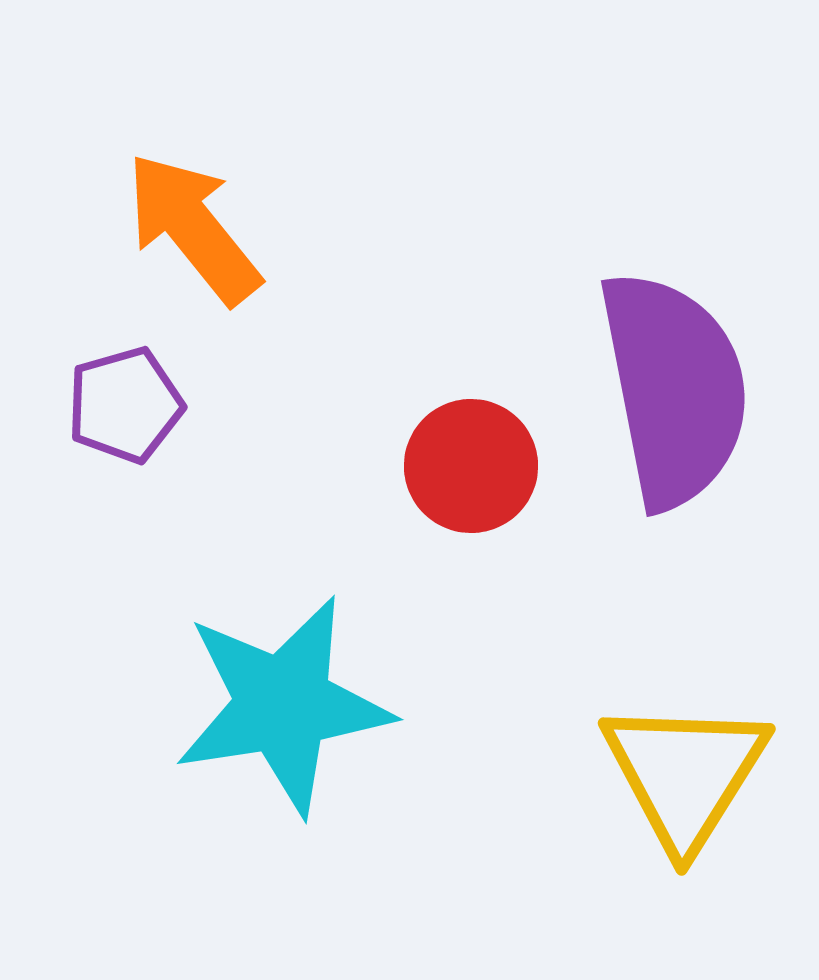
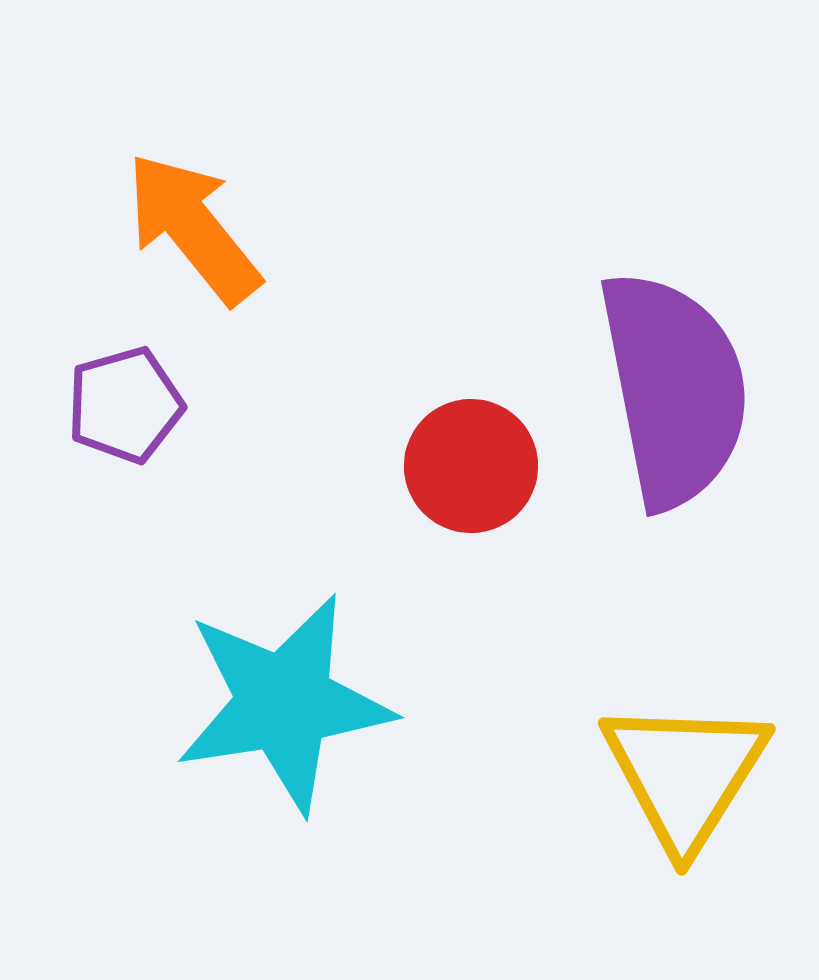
cyan star: moved 1 px right, 2 px up
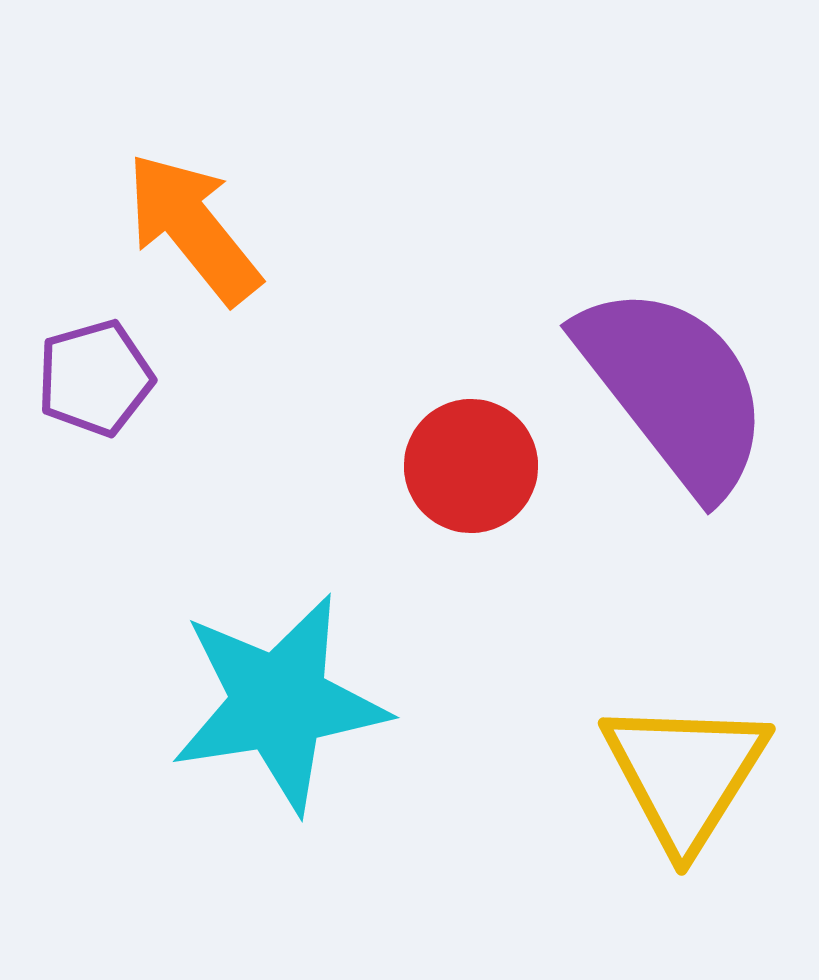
purple semicircle: rotated 27 degrees counterclockwise
purple pentagon: moved 30 px left, 27 px up
cyan star: moved 5 px left
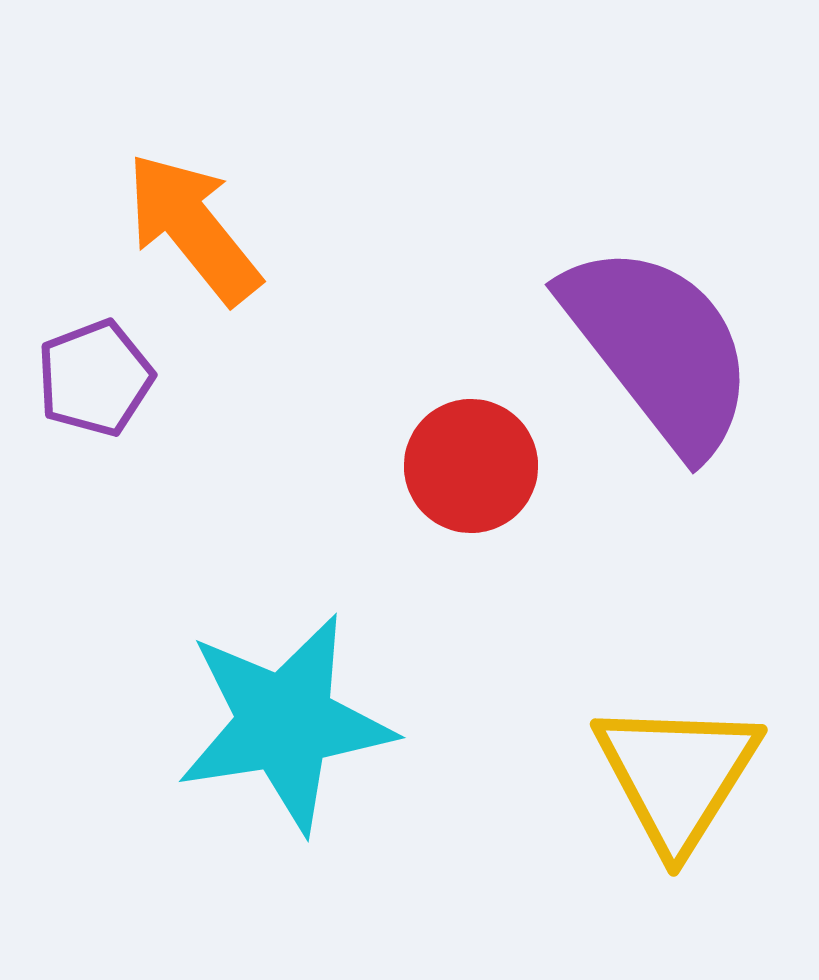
purple pentagon: rotated 5 degrees counterclockwise
purple semicircle: moved 15 px left, 41 px up
cyan star: moved 6 px right, 20 px down
yellow triangle: moved 8 px left, 1 px down
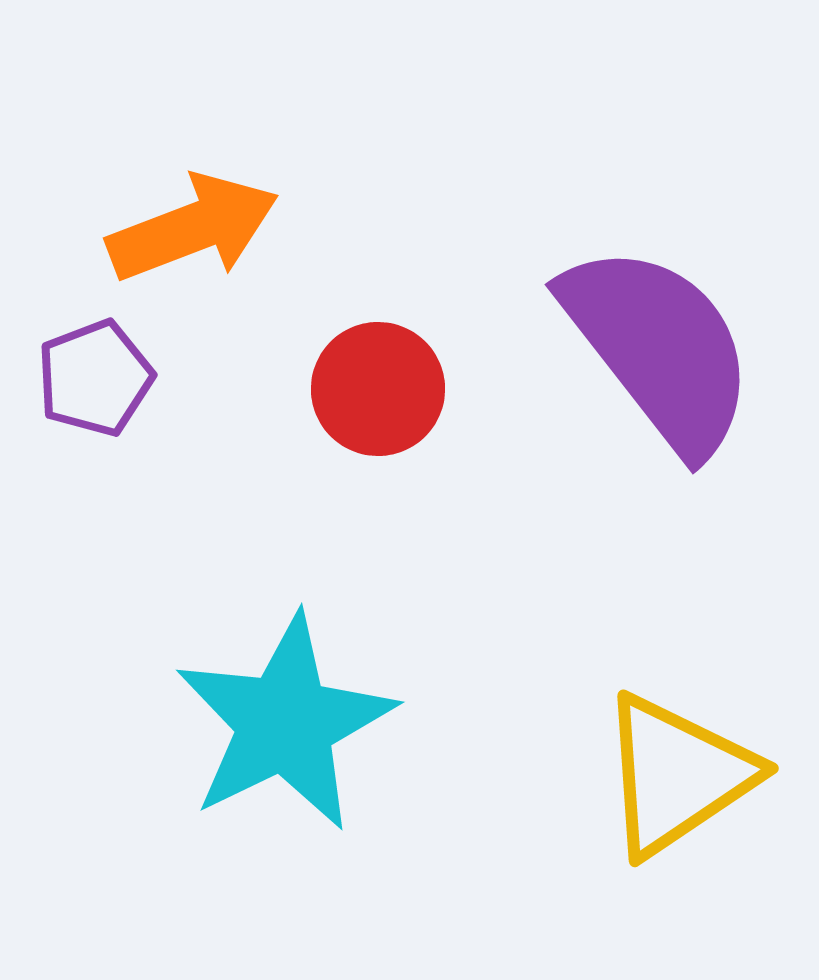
orange arrow: rotated 108 degrees clockwise
red circle: moved 93 px left, 77 px up
cyan star: rotated 17 degrees counterclockwise
yellow triangle: rotated 24 degrees clockwise
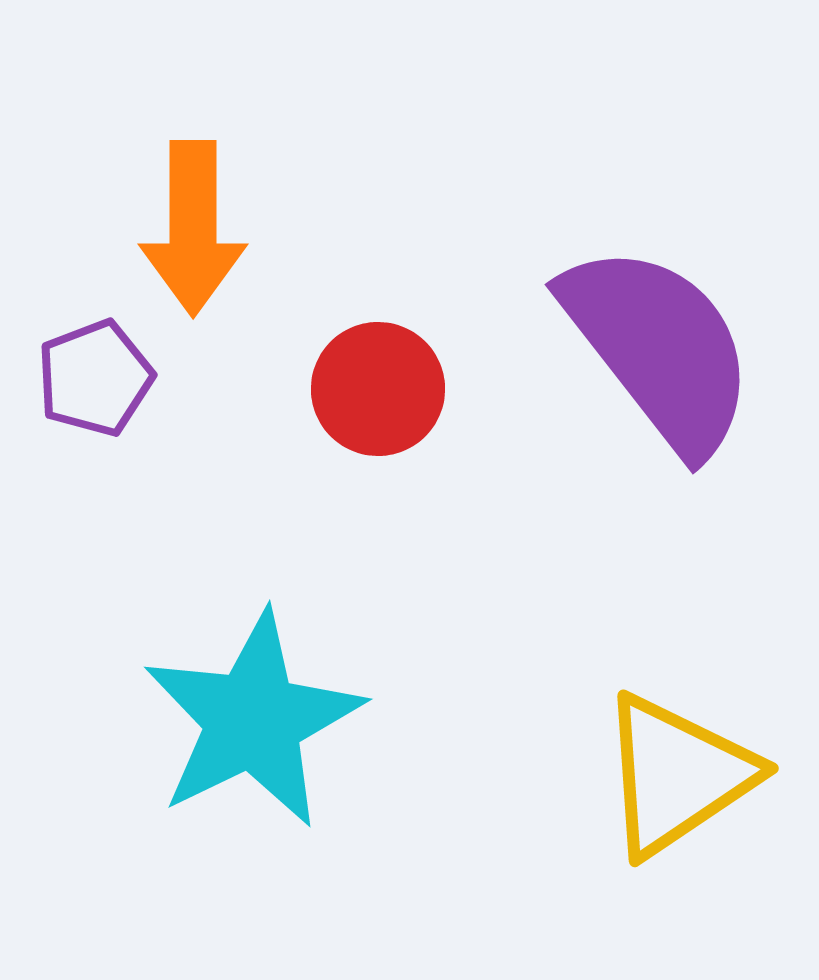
orange arrow: rotated 111 degrees clockwise
cyan star: moved 32 px left, 3 px up
